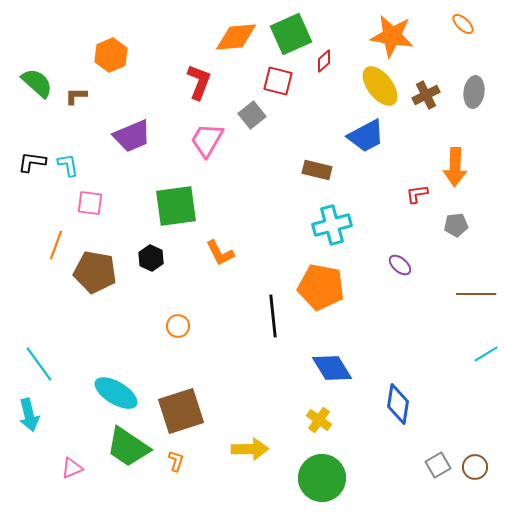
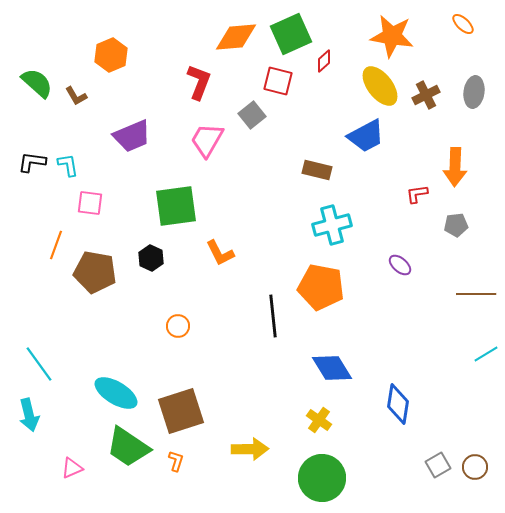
brown L-shape at (76, 96): rotated 120 degrees counterclockwise
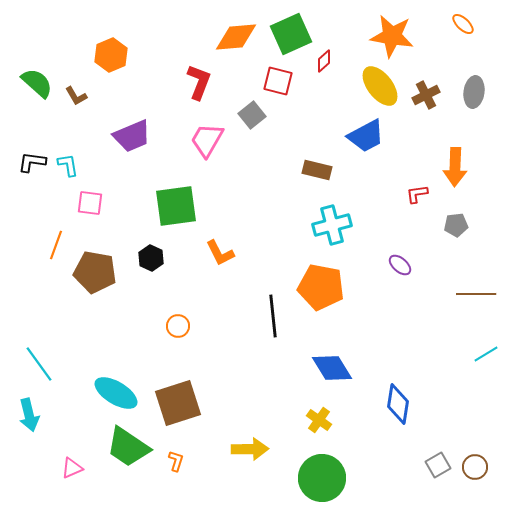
brown square at (181, 411): moved 3 px left, 8 px up
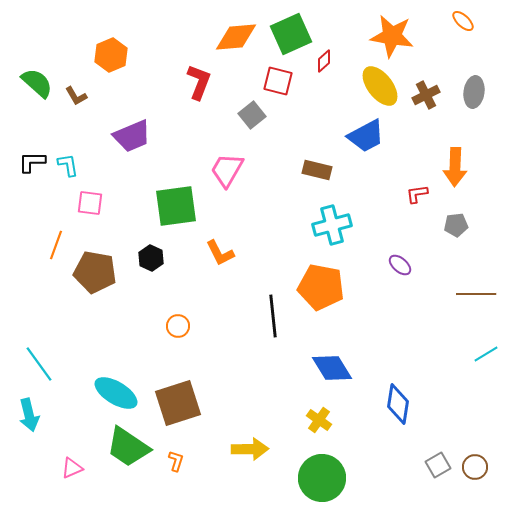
orange ellipse at (463, 24): moved 3 px up
pink trapezoid at (207, 140): moved 20 px right, 30 px down
black L-shape at (32, 162): rotated 8 degrees counterclockwise
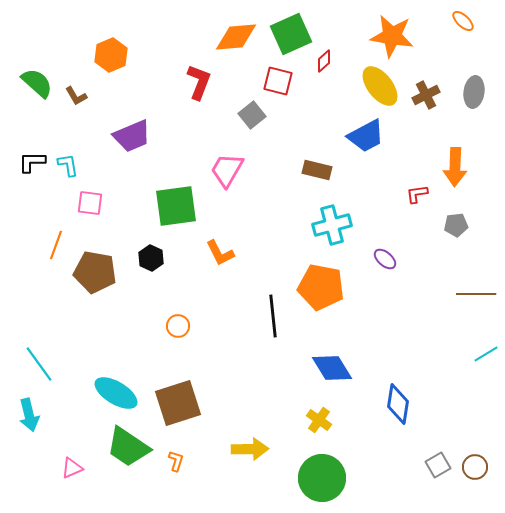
purple ellipse at (400, 265): moved 15 px left, 6 px up
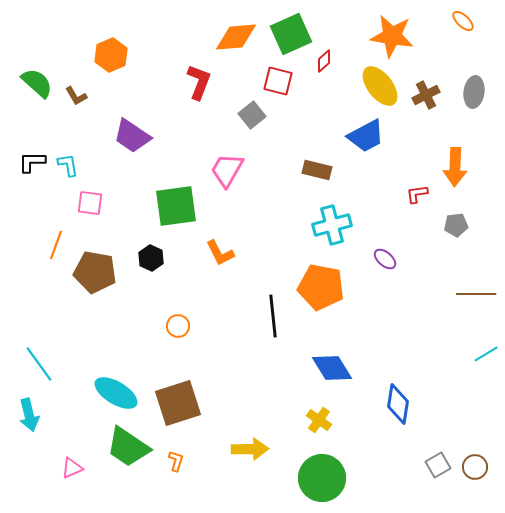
purple trapezoid at (132, 136): rotated 57 degrees clockwise
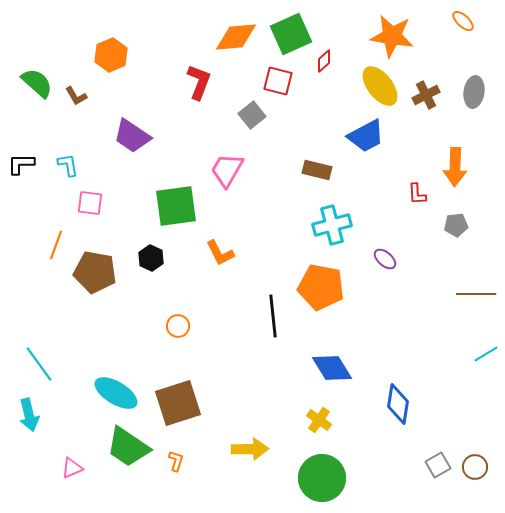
black L-shape at (32, 162): moved 11 px left, 2 px down
red L-shape at (417, 194): rotated 85 degrees counterclockwise
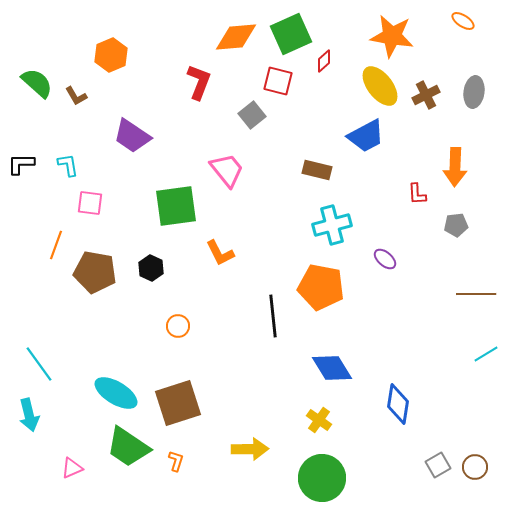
orange ellipse at (463, 21): rotated 10 degrees counterclockwise
pink trapezoid at (227, 170): rotated 111 degrees clockwise
black hexagon at (151, 258): moved 10 px down
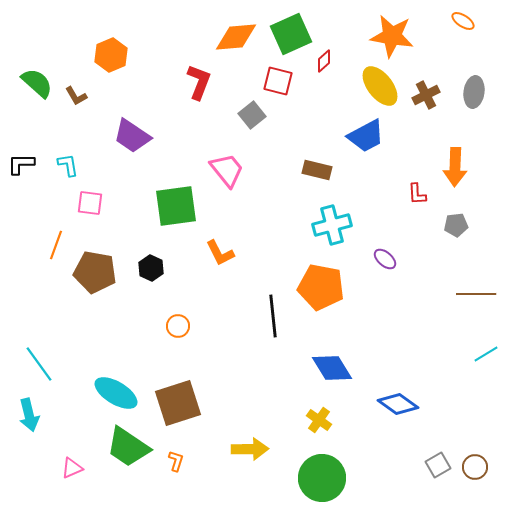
blue diamond at (398, 404): rotated 63 degrees counterclockwise
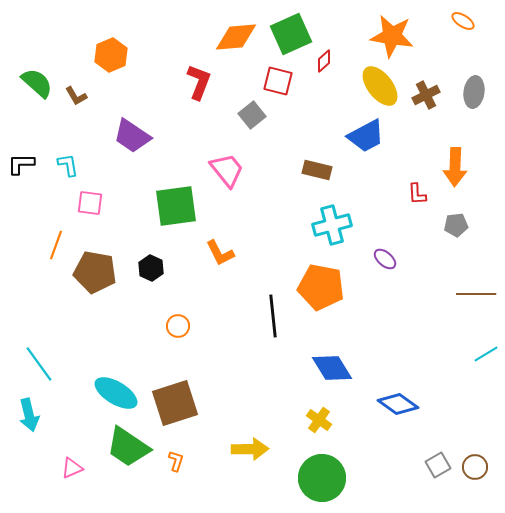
brown square at (178, 403): moved 3 px left
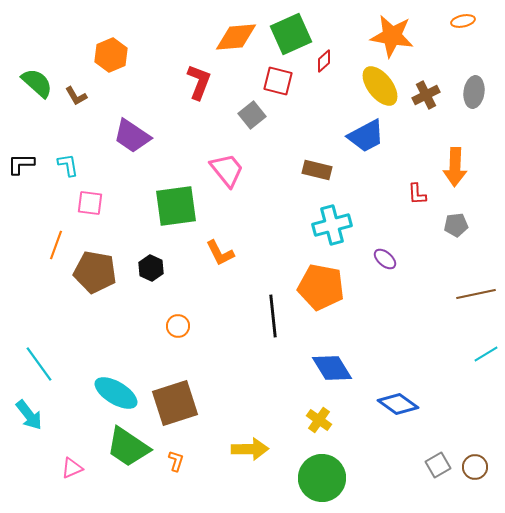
orange ellipse at (463, 21): rotated 45 degrees counterclockwise
brown line at (476, 294): rotated 12 degrees counterclockwise
cyan arrow at (29, 415): rotated 24 degrees counterclockwise
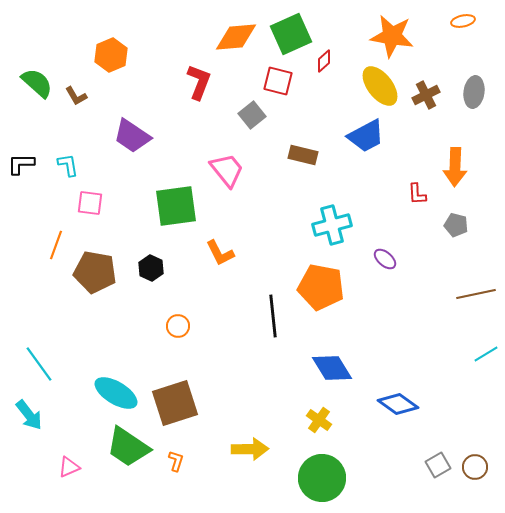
brown rectangle at (317, 170): moved 14 px left, 15 px up
gray pentagon at (456, 225): rotated 20 degrees clockwise
pink triangle at (72, 468): moved 3 px left, 1 px up
